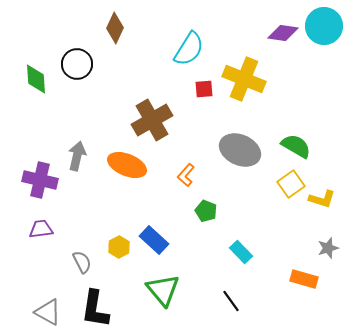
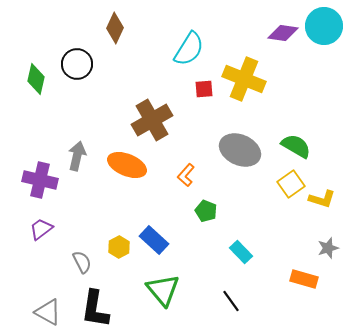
green diamond: rotated 16 degrees clockwise
purple trapezoid: rotated 30 degrees counterclockwise
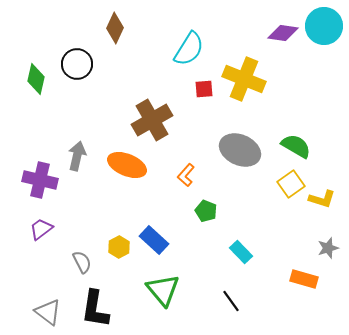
gray triangle: rotated 8 degrees clockwise
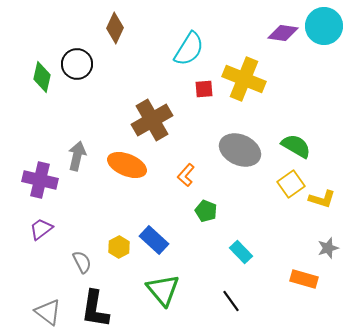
green diamond: moved 6 px right, 2 px up
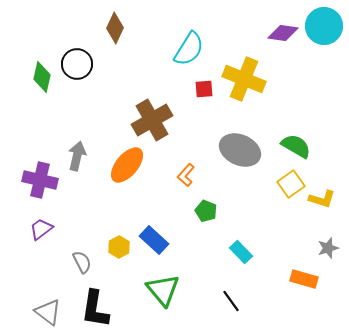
orange ellipse: rotated 72 degrees counterclockwise
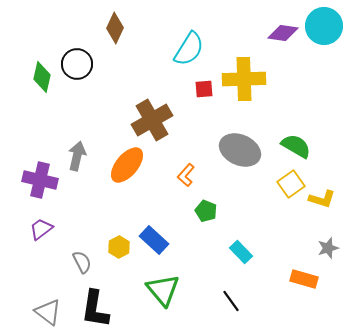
yellow cross: rotated 24 degrees counterclockwise
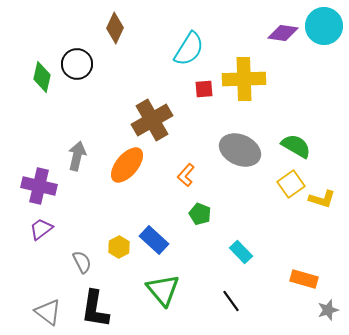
purple cross: moved 1 px left, 6 px down
green pentagon: moved 6 px left, 3 px down
gray star: moved 62 px down
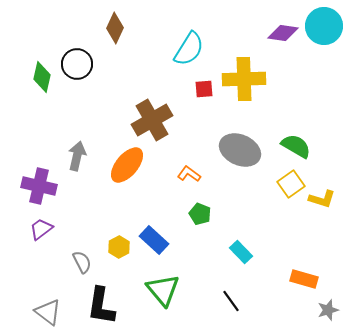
orange L-shape: moved 3 px right, 1 px up; rotated 85 degrees clockwise
black L-shape: moved 6 px right, 3 px up
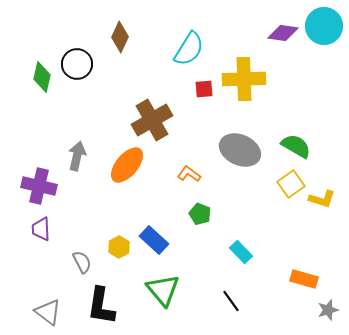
brown diamond: moved 5 px right, 9 px down
purple trapezoid: rotated 55 degrees counterclockwise
